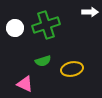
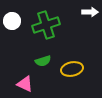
white circle: moved 3 px left, 7 px up
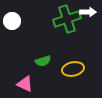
white arrow: moved 2 px left
green cross: moved 21 px right, 6 px up
yellow ellipse: moved 1 px right
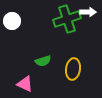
yellow ellipse: rotated 70 degrees counterclockwise
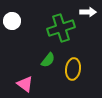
green cross: moved 6 px left, 9 px down
green semicircle: moved 5 px right, 1 px up; rotated 35 degrees counterclockwise
pink triangle: rotated 12 degrees clockwise
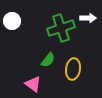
white arrow: moved 6 px down
pink triangle: moved 8 px right
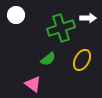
white circle: moved 4 px right, 6 px up
green semicircle: moved 1 px up; rotated 14 degrees clockwise
yellow ellipse: moved 9 px right, 9 px up; rotated 20 degrees clockwise
